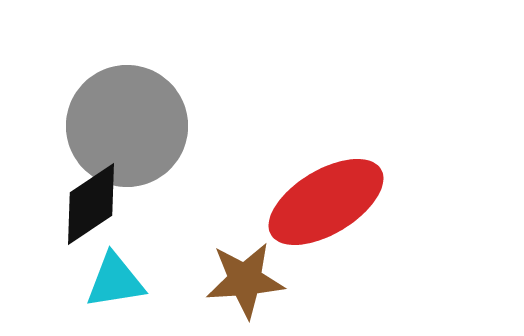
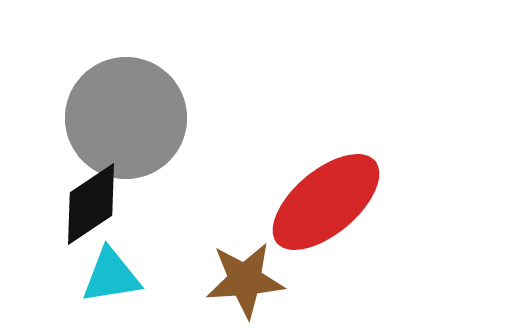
gray circle: moved 1 px left, 8 px up
red ellipse: rotated 9 degrees counterclockwise
cyan triangle: moved 4 px left, 5 px up
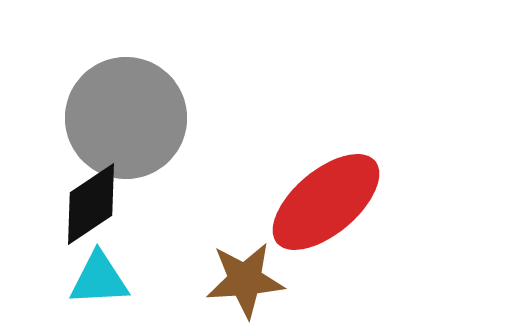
cyan triangle: moved 12 px left, 3 px down; rotated 6 degrees clockwise
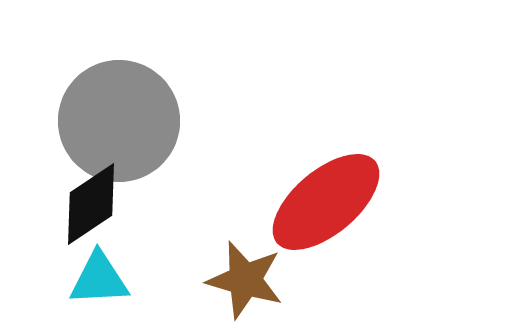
gray circle: moved 7 px left, 3 px down
brown star: rotated 20 degrees clockwise
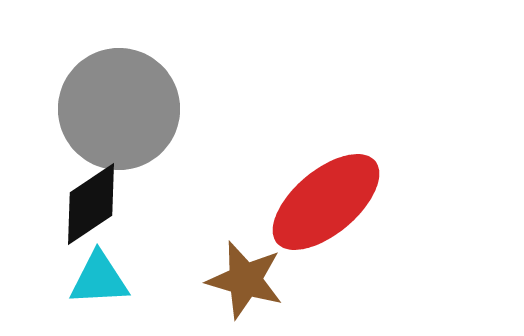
gray circle: moved 12 px up
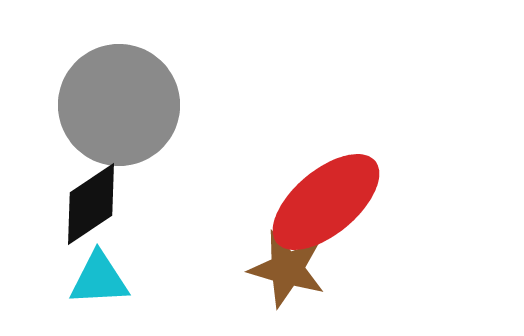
gray circle: moved 4 px up
brown star: moved 42 px right, 11 px up
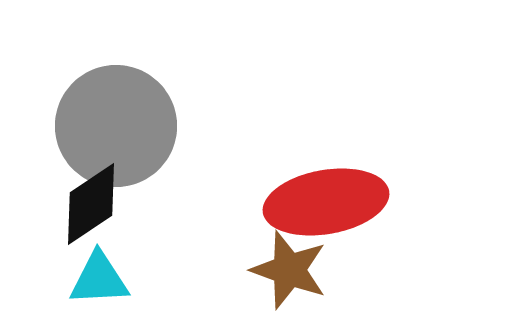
gray circle: moved 3 px left, 21 px down
red ellipse: rotated 30 degrees clockwise
brown star: moved 2 px right, 1 px down; rotated 4 degrees clockwise
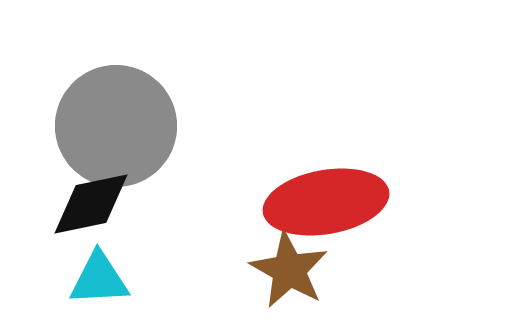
black diamond: rotated 22 degrees clockwise
brown star: rotated 10 degrees clockwise
